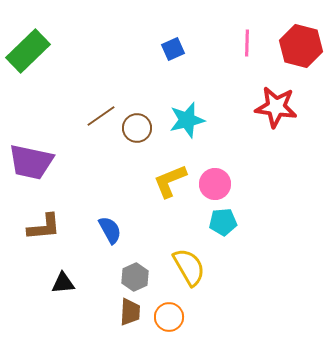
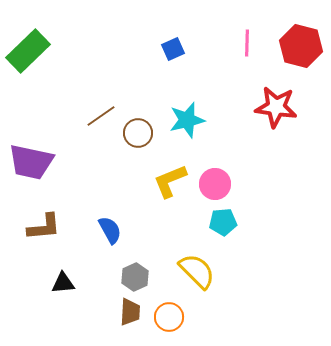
brown circle: moved 1 px right, 5 px down
yellow semicircle: moved 8 px right, 4 px down; rotated 15 degrees counterclockwise
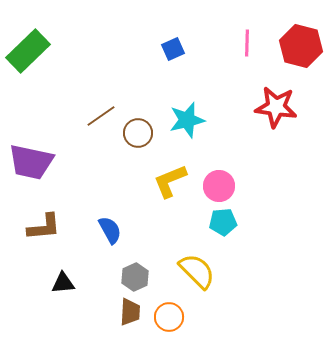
pink circle: moved 4 px right, 2 px down
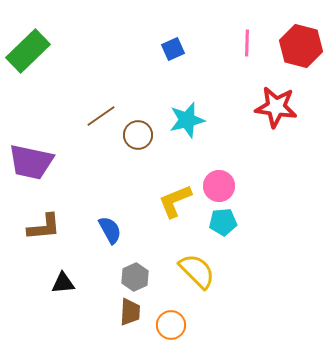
brown circle: moved 2 px down
yellow L-shape: moved 5 px right, 20 px down
orange circle: moved 2 px right, 8 px down
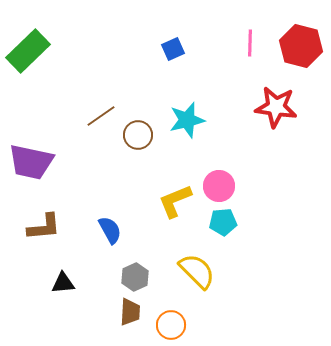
pink line: moved 3 px right
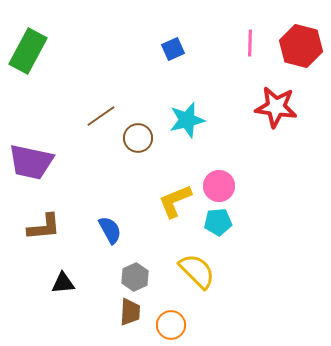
green rectangle: rotated 18 degrees counterclockwise
brown circle: moved 3 px down
cyan pentagon: moved 5 px left
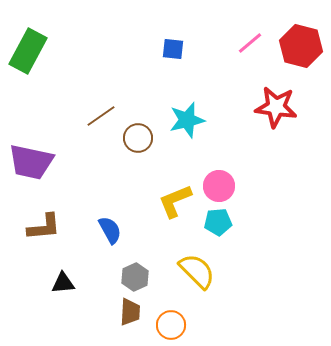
pink line: rotated 48 degrees clockwise
blue square: rotated 30 degrees clockwise
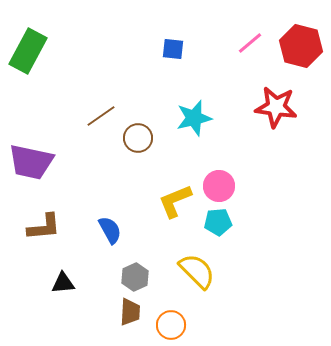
cyan star: moved 7 px right, 2 px up
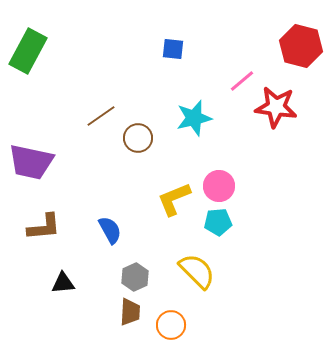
pink line: moved 8 px left, 38 px down
yellow L-shape: moved 1 px left, 2 px up
